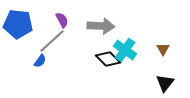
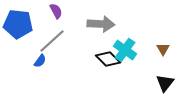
purple semicircle: moved 6 px left, 9 px up
gray arrow: moved 2 px up
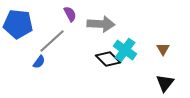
purple semicircle: moved 14 px right, 3 px down
blue semicircle: moved 1 px left, 1 px down
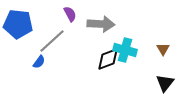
cyan cross: rotated 20 degrees counterclockwise
black diamond: rotated 65 degrees counterclockwise
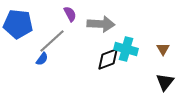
cyan cross: moved 1 px right, 1 px up
blue semicircle: moved 3 px right, 3 px up
black triangle: moved 1 px up
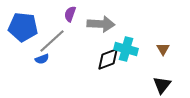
purple semicircle: rotated 133 degrees counterclockwise
blue pentagon: moved 5 px right, 3 px down
blue semicircle: rotated 32 degrees clockwise
black triangle: moved 3 px left, 3 px down
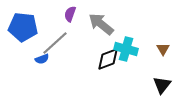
gray arrow: rotated 144 degrees counterclockwise
gray line: moved 3 px right, 2 px down
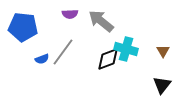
purple semicircle: rotated 112 degrees counterclockwise
gray arrow: moved 3 px up
gray line: moved 8 px right, 9 px down; rotated 12 degrees counterclockwise
brown triangle: moved 2 px down
